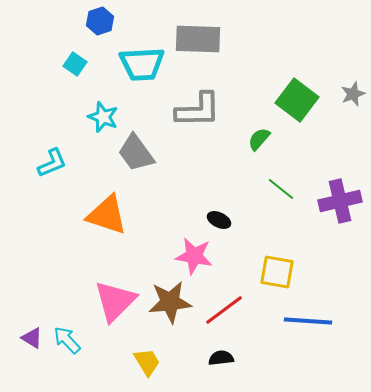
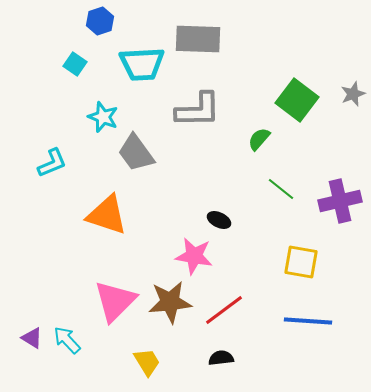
yellow square: moved 24 px right, 10 px up
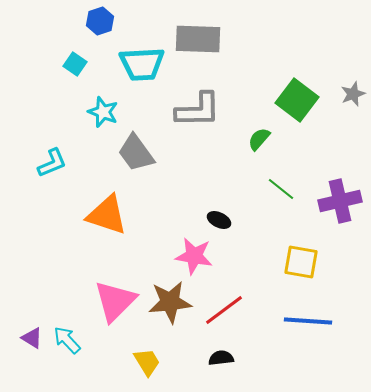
cyan star: moved 5 px up
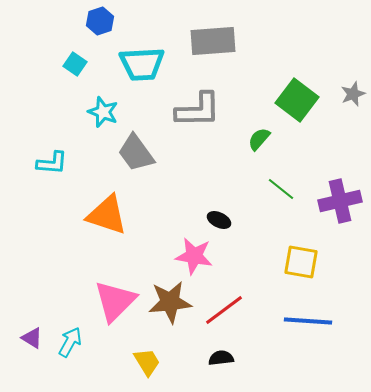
gray rectangle: moved 15 px right, 2 px down; rotated 6 degrees counterclockwise
cyan L-shape: rotated 28 degrees clockwise
cyan arrow: moved 3 px right, 2 px down; rotated 72 degrees clockwise
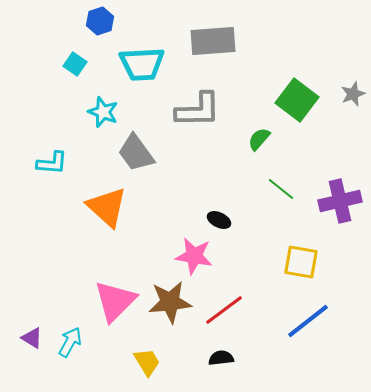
orange triangle: moved 8 px up; rotated 24 degrees clockwise
blue line: rotated 42 degrees counterclockwise
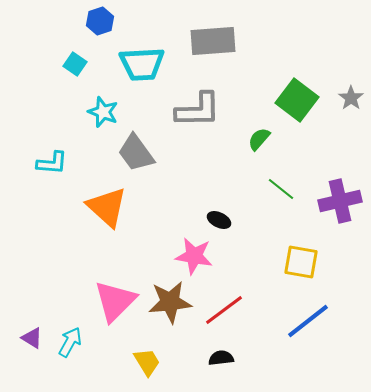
gray star: moved 2 px left, 4 px down; rotated 15 degrees counterclockwise
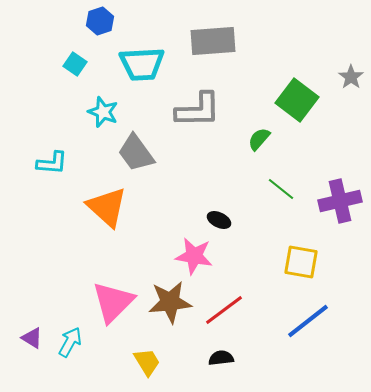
gray star: moved 21 px up
pink triangle: moved 2 px left, 1 px down
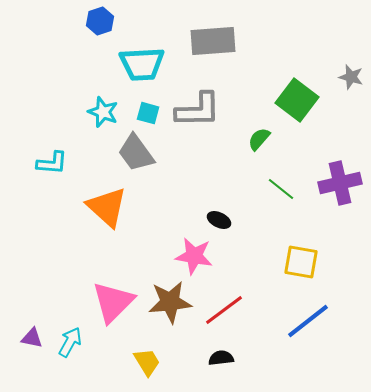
cyan square: moved 73 px right, 49 px down; rotated 20 degrees counterclockwise
gray star: rotated 20 degrees counterclockwise
purple cross: moved 18 px up
purple triangle: rotated 20 degrees counterclockwise
